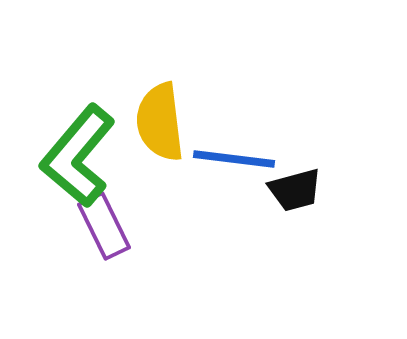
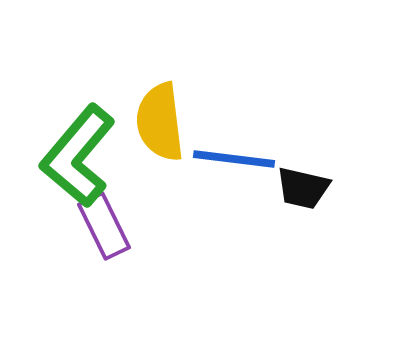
black trapezoid: moved 8 px right, 2 px up; rotated 28 degrees clockwise
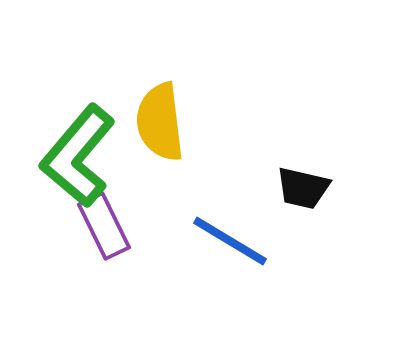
blue line: moved 4 px left, 82 px down; rotated 24 degrees clockwise
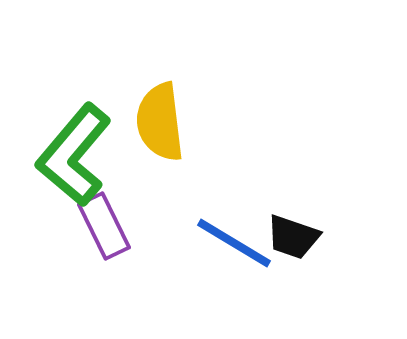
green L-shape: moved 4 px left, 1 px up
black trapezoid: moved 10 px left, 49 px down; rotated 6 degrees clockwise
blue line: moved 4 px right, 2 px down
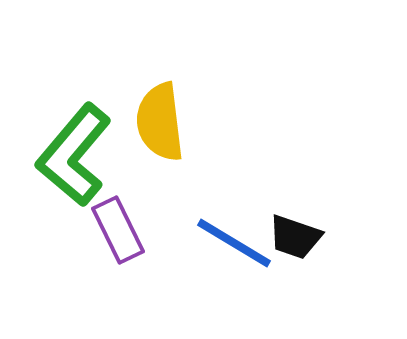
purple rectangle: moved 14 px right, 4 px down
black trapezoid: moved 2 px right
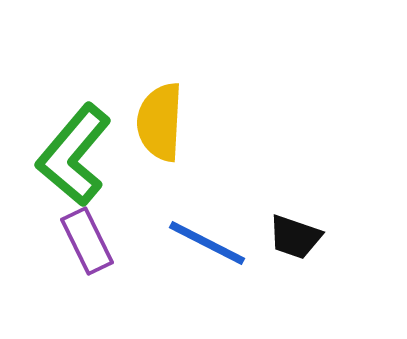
yellow semicircle: rotated 10 degrees clockwise
purple rectangle: moved 31 px left, 11 px down
blue line: moved 27 px left; rotated 4 degrees counterclockwise
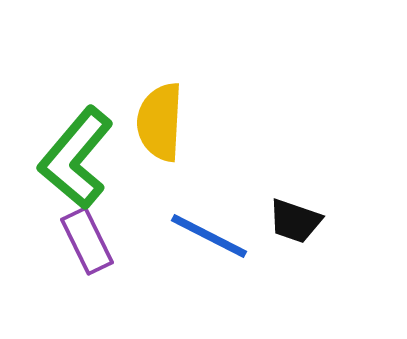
green L-shape: moved 2 px right, 3 px down
black trapezoid: moved 16 px up
blue line: moved 2 px right, 7 px up
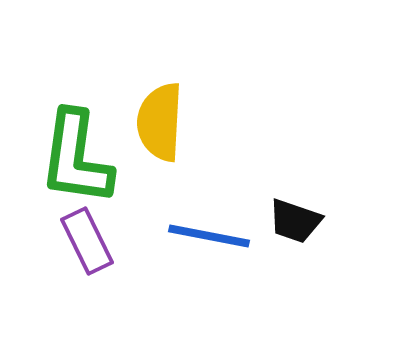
green L-shape: rotated 32 degrees counterclockwise
blue line: rotated 16 degrees counterclockwise
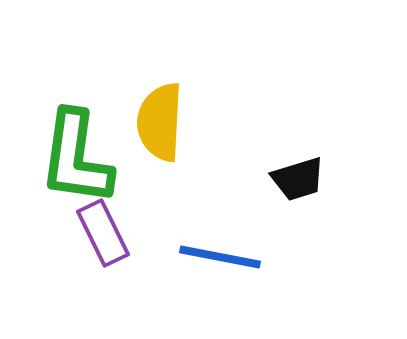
black trapezoid: moved 3 px right, 42 px up; rotated 36 degrees counterclockwise
blue line: moved 11 px right, 21 px down
purple rectangle: moved 16 px right, 8 px up
